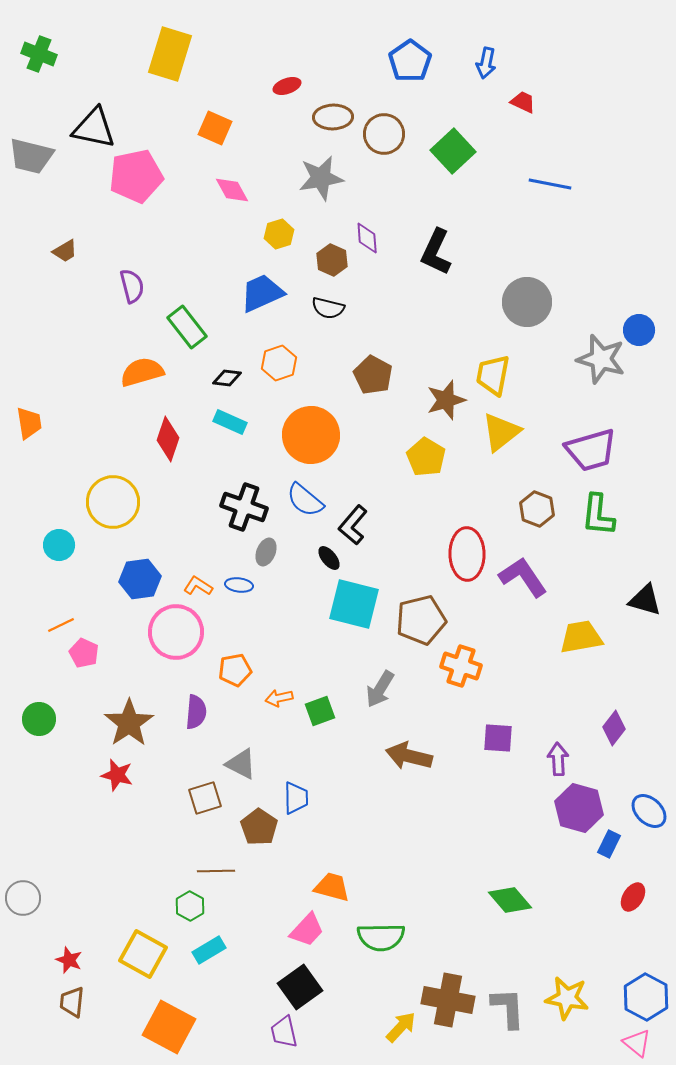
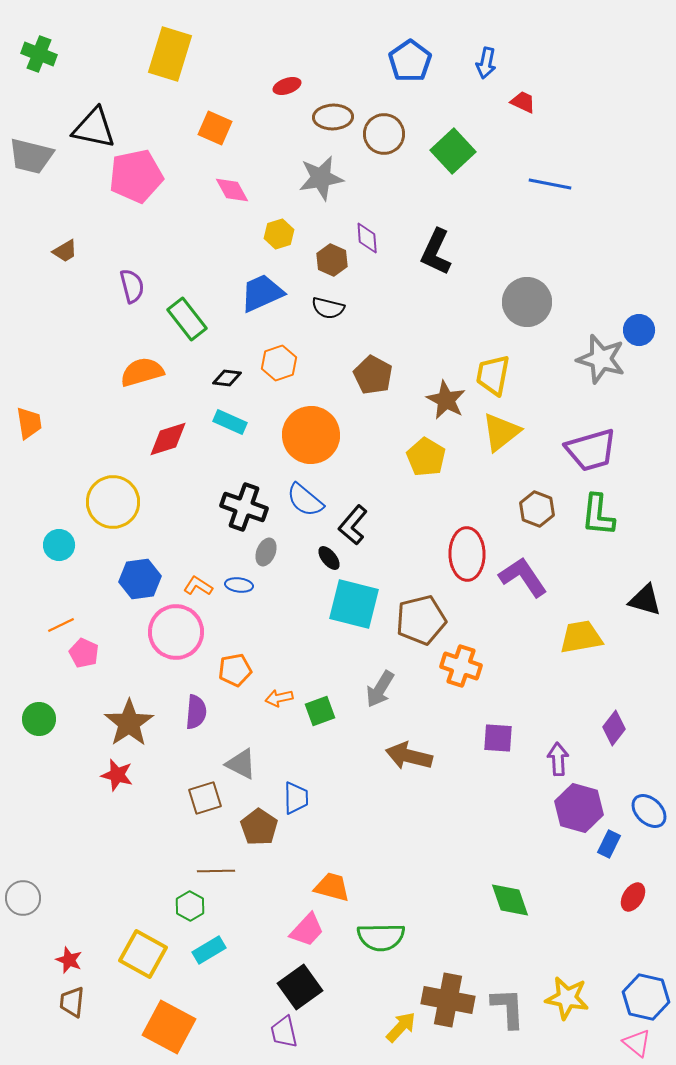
green rectangle at (187, 327): moved 8 px up
brown star at (446, 400): rotated 27 degrees counterclockwise
red diamond at (168, 439): rotated 54 degrees clockwise
green diamond at (510, 900): rotated 21 degrees clockwise
blue hexagon at (646, 997): rotated 15 degrees counterclockwise
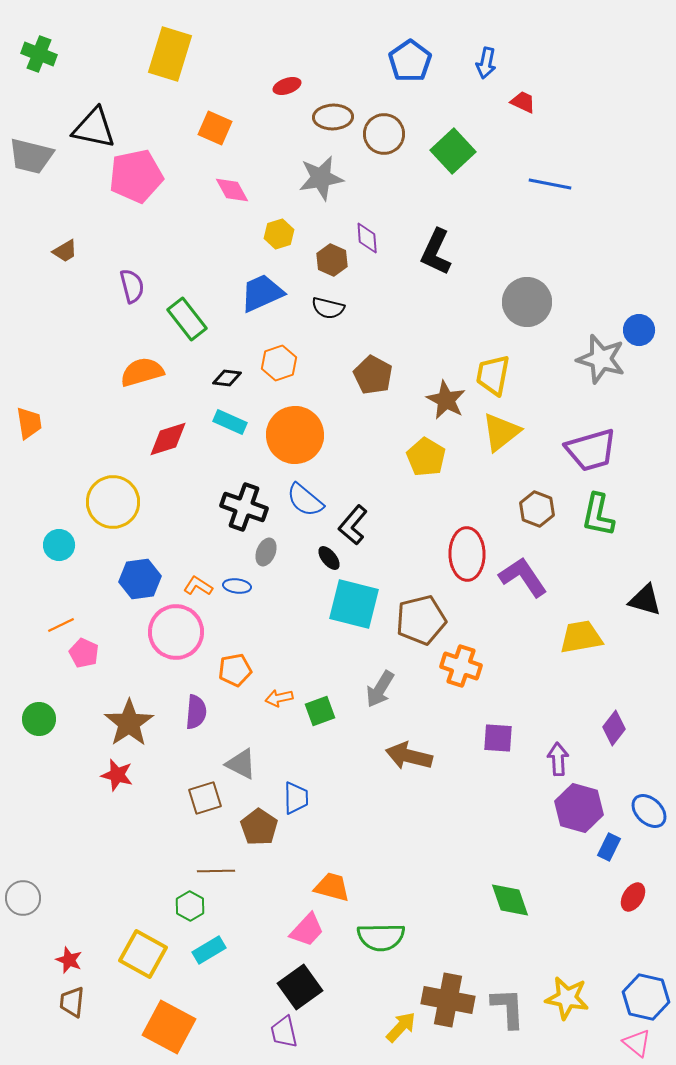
orange circle at (311, 435): moved 16 px left
green L-shape at (598, 515): rotated 6 degrees clockwise
blue ellipse at (239, 585): moved 2 px left, 1 px down
blue rectangle at (609, 844): moved 3 px down
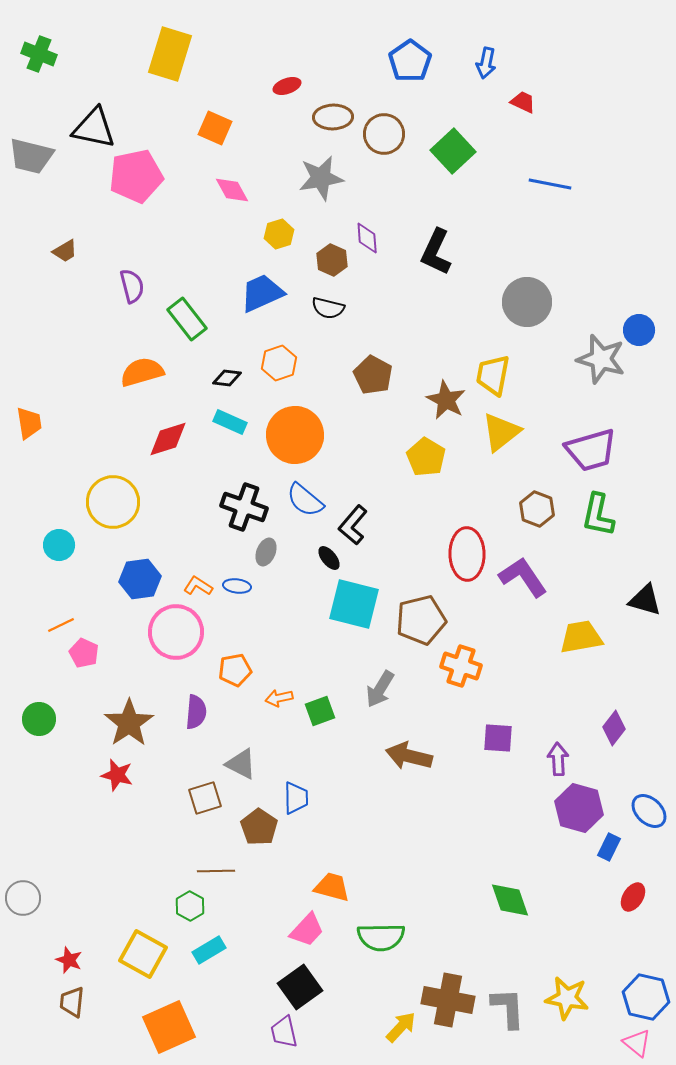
orange square at (169, 1027): rotated 38 degrees clockwise
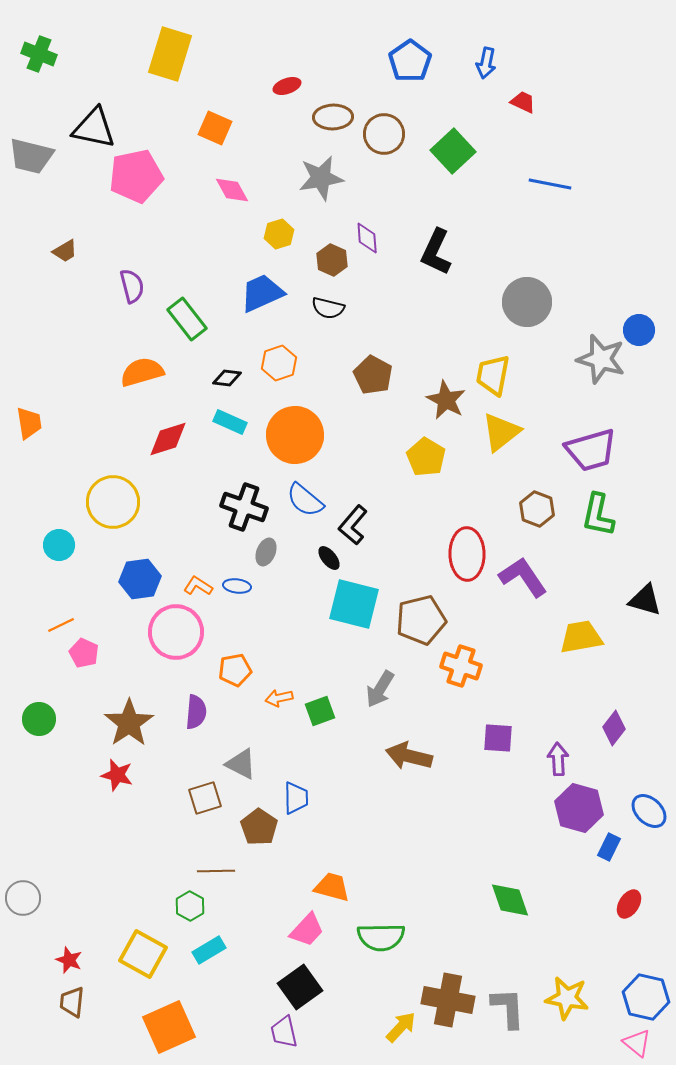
red ellipse at (633, 897): moved 4 px left, 7 px down
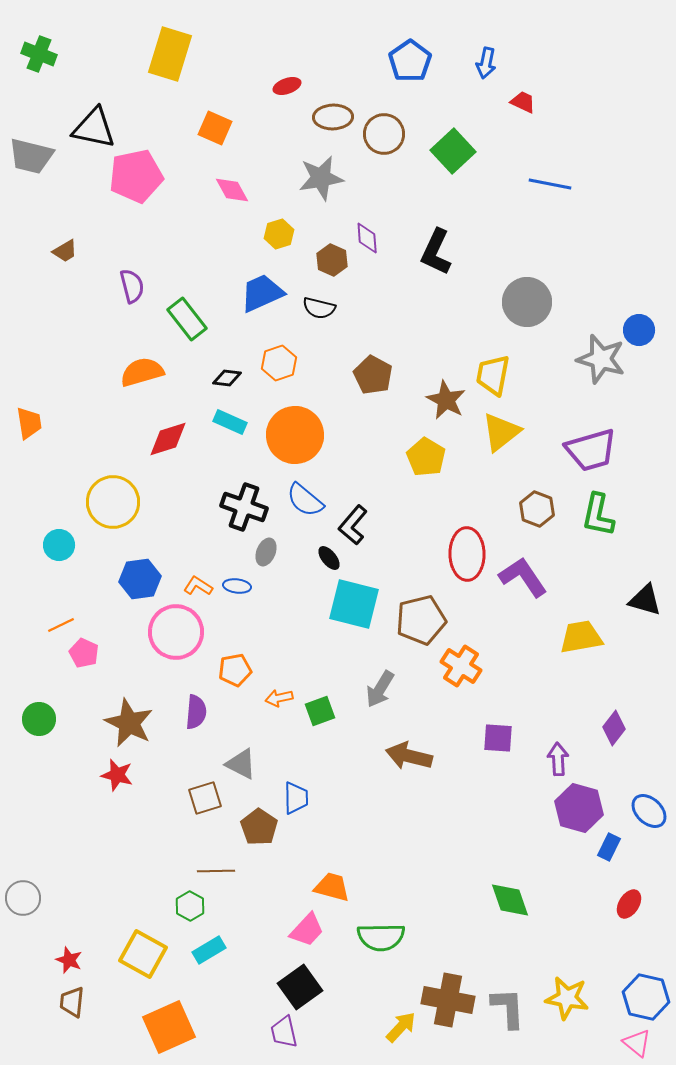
black semicircle at (328, 308): moved 9 px left
orange cross at (461, 666): rotated 15 degrees clockwise
brown star at (129, 723): rotated 12 degrees counterclockwise
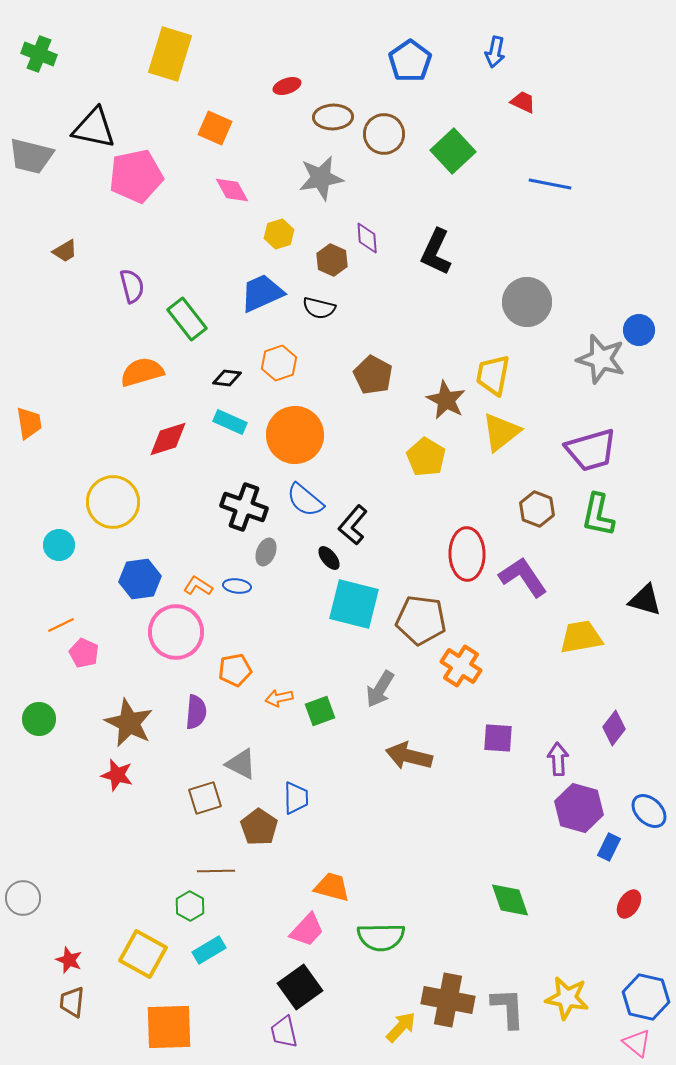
blue arrow at (486, 63): moved 9 px right, 11 px up
brown pentagon at (421, 620): rotated 21 degrees clockwise
orange square at (169, 1027): rotated 22 degrees clockwise
